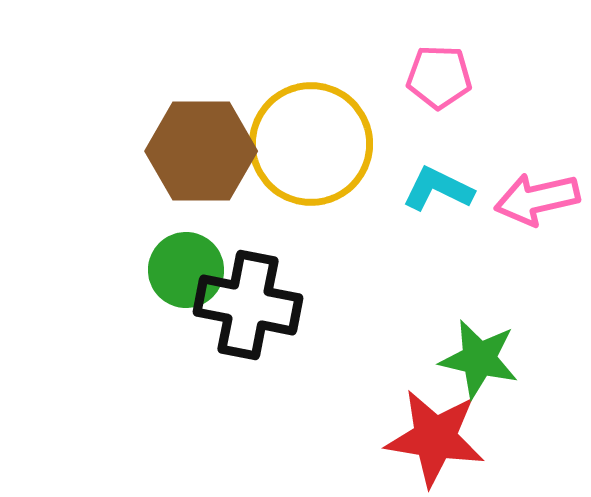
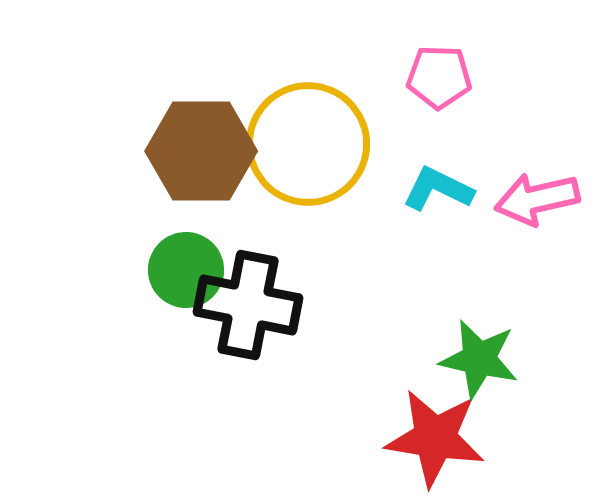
yellow circle: moved 3 px left
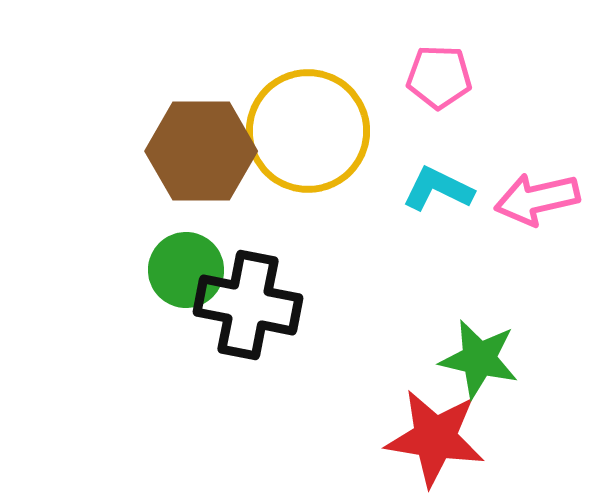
yellow circle: moved 13 px up
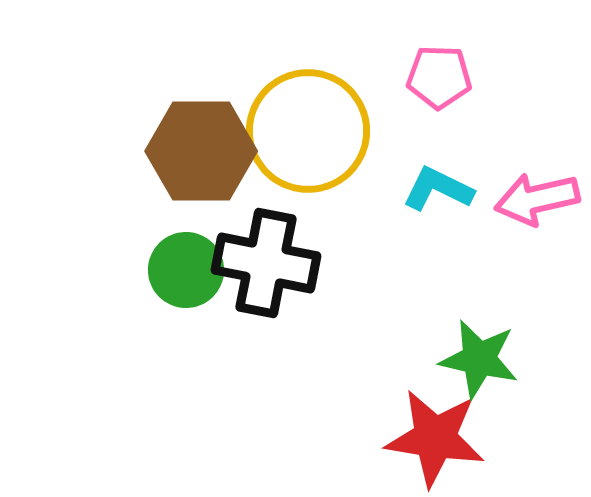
black cross: moved 18 px right, 42 px up
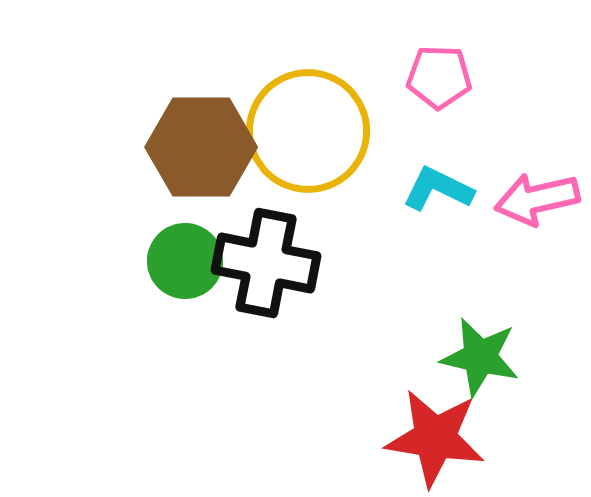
brown hexagon: moved 4 px up
green circle: moved 1 px left, 9 px up
green star: moved 1 px right, 2 px up
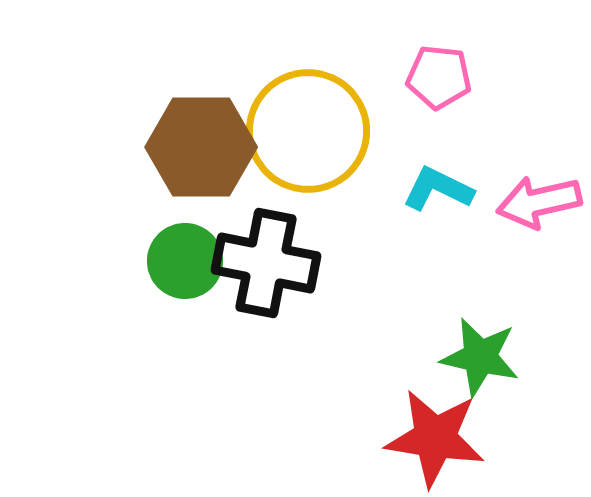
pink pentagon: rotated 4 degrees clockwise
pink arrow: moved 2 px right, 3 px down
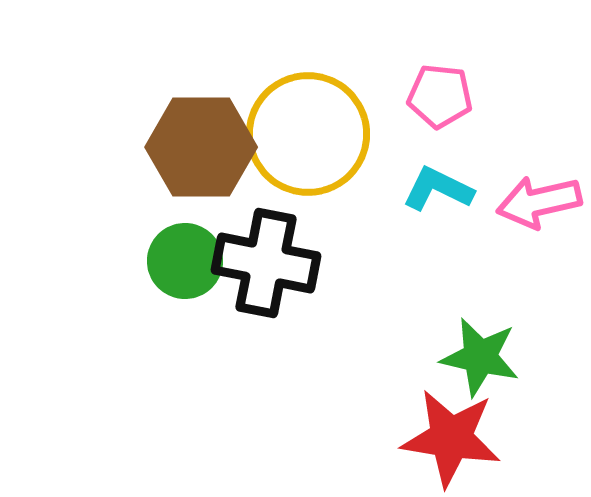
pink pentagon: moved 1 px right, 19 px down
yellow circle: moved 3 px down
red star: moved 16 px right
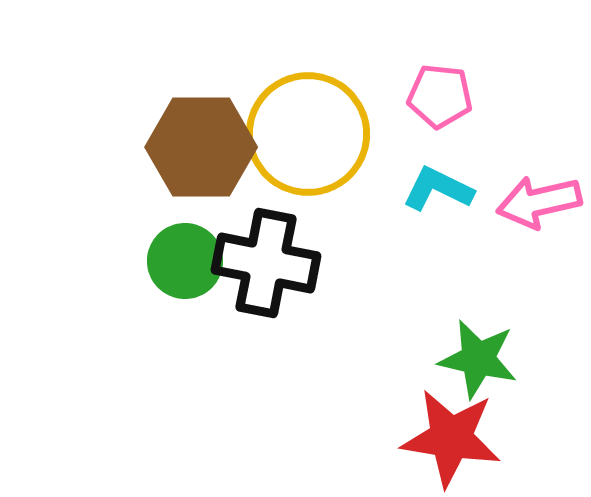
green star: moved 2 px left, 2 px down
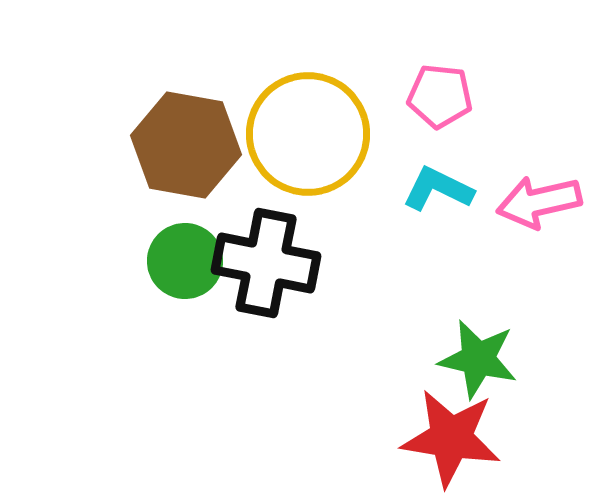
brown hexagon: moved 15 px left, 2 px up; rotated 10 degrees clockwise
